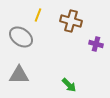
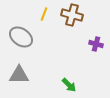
yellow line: moved 6 px right, 1 px up
brown cross: moved 1 px right, 6 px up
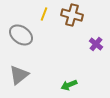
gray ellipse: moved 2 px up
purple cross: rotated 24 degrees clockwise
gray triangle: rotated 40 degrees counterclockwise
green arrow: rotated 112 degrees clockwise
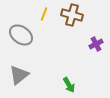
purple cross: rotated 24 degrees clockwise
green arrow: rotated 98 degrees counterclockwise
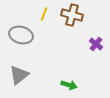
gray ellipse: rotated 20 degrees counterclockwise
purple cross: rotated 24 degrees counterclockwise
green arrow: rotated 42 degrees counterclockwise
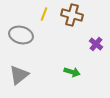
green arrow: moved 3 px right, 13 px up
